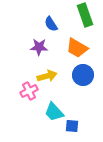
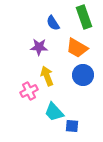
green rectangle: moved 1 px left, 2 px down
blue semicircle: moved 2 px right, 1 px up
yellow arrow: rotated 96 degrees counterclockwise
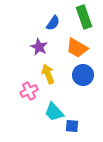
blue semicircle: rotated 112 degrees counterclockwise
purple star: rotated 24 degrees clockwise
yellow arrow: moved 1 px right, 2 px up
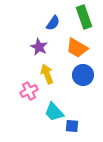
yellow arrow: moved 1 px left
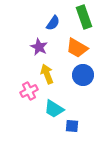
cyan trapezoid: moved 3 px up; rotated 15 degrees counterclockwise
